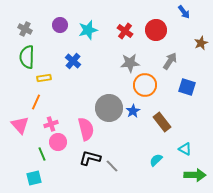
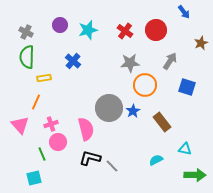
gray cross: moved 1 px right, 3 px down
cyan triangle: rotated 16 degrees counterclockwise
cyan semicircle: rotated 16 degrees clockwise
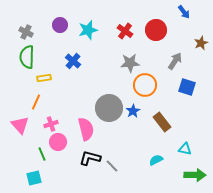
gray arrow: moved 5 px right
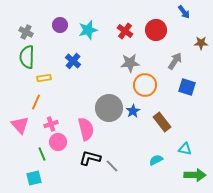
brown star: rotated 24 degrees clockwise
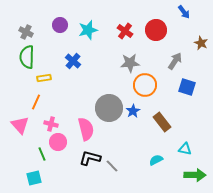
brown star: rotated 24 degrees clockwise
pink cross: rotated 32 degrees clockwise
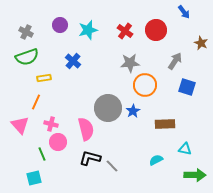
green semicircle: rotated 110 degrees counterclockwise
gray circle: moved 1 px left
brown rectangle: moved 3 px right, 2 px down; rotated 54 degrees counterclockwise
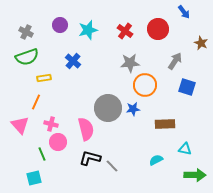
red circle: moved 2 px right, 1 px up
blue star: moved 2 px up; rotated 24 degrees clockwise
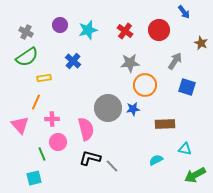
red circle: moved 1 px right, 1 px down
green semicircle: rotated 15 degrees counterclockwise
pink cross: moved 1 px right, 5 px up; rotated 16 degrees counterclockwise
green arrow: rotated 150 degrees clockwise
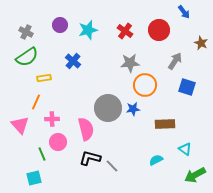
cyan triangle: rotated 24 degrees clockwise
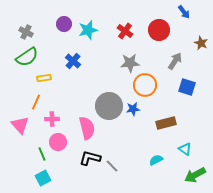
purple circle: moved 4 px right, 1 px up
gray circle: moved 1 px right, 2 px up
brown rectangle: moved 1 px right, 1 px up; rotated 12 degrees counterclockwise
pink semicircle: moved 1 px right, 1 px up
cyan square: moved 9 px right; rotated 14 degrees counterclockwise
